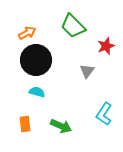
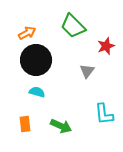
cyan L-shape: rotated 40 degrees counterclockwise
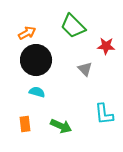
red star: rotated 24 degrees clockwise
gray triangle: moved 2 px left, 2 px up; rotated 21 degrees counterclockwise
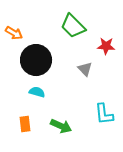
orange arrow: moved 13 px left; rotated 60 degrees clockwise
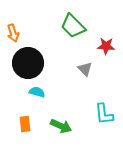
orange arrow: moved 1 px left; rotated 42 degrees clockwise
black circle: moved 8 px left, 3 px down
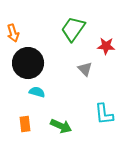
green trapezoid: moved 3 px down; rotated 80 degrees clockwise
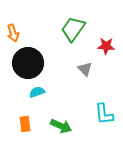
cyan semicircle: rotated 35 degrees counterclockwise
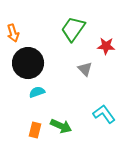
cyan L-shape: rotated 150 degrees clockwise
orange rectangle: moved 10 px right, 6 px down; rotated 21 degrees clockwise
